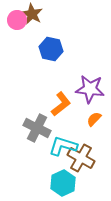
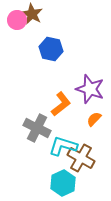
purple star: rotated 12 degrees clockwise
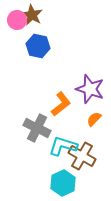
brown star: moved 1 px down
blue hexagon: moved 13 px left, 3 px up
brown cross: moved 1 px right, 2 px up
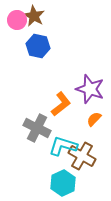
brown star: moved 2 px right, 1 px down
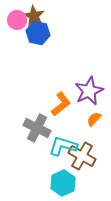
blue hexagon: moved 13 px up
purple star: moved 1 px left, 2 px down; rotated 28 degrees clockwise
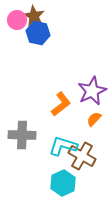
purple star: moved 3 px right
gray cross: moved 15 px left, 7 px down; rotated 24 degrees counterclockwise
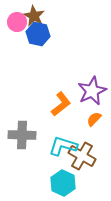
pink circle: moved 2 px down
blue hexagon: moved 1 px down
cyan hexagon: rotated 10 degrees counterclockwise
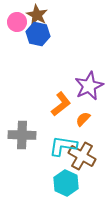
brown star: moved 3 px right, 1 px up
purple star: moved 3 px left, 5 px up
orange semicircle: moved 11 px left
cyan L-shape: rotated 8 degrees counterclockwise
cyan hexagon: moved 3 px right
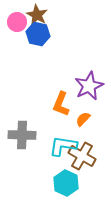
orange L-shape: rotated 150 degrees clockwise
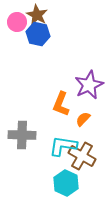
purple star: moved 1 px up
